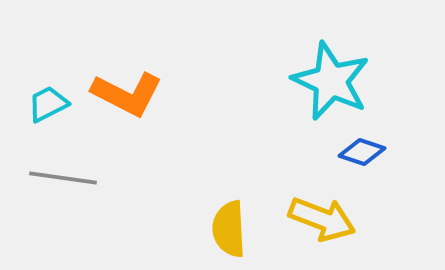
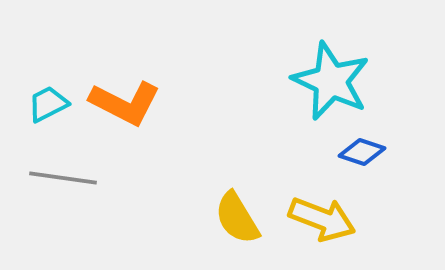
orange L-shape: moved 2 px left, 9 px down
yellow semicircle: moved 8 px right, 11 px up; rotated 28 degrees counterclockwise
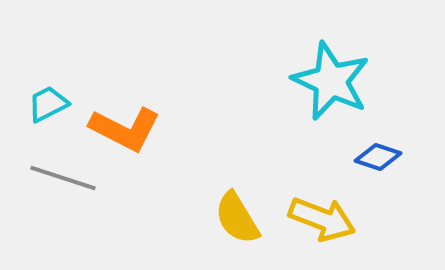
orange L-shape: moved 26 px down
blue diamond: moved 16 px right, 5 px down
gray line: rotated 10 degrees clockwise
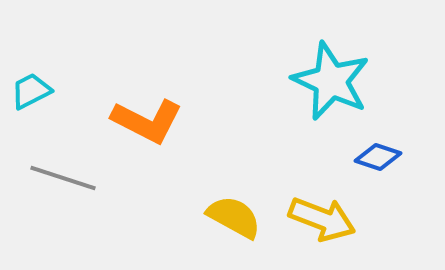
cyan trapezoid: moved 17 px left, 13 px up
orange L-shape: moved 22 px right, 8 px up
yellow semicircle: moved 3 px left, 1 px up; rotated 150 degrees clockwise
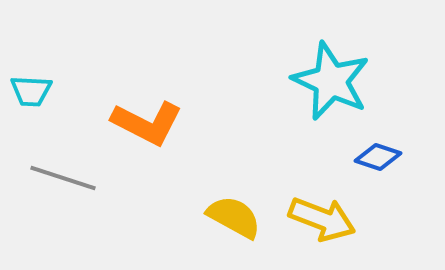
cyan trapezoid: rotated 150 degrees counterclockwise
orange L-shape: moved 2 px down
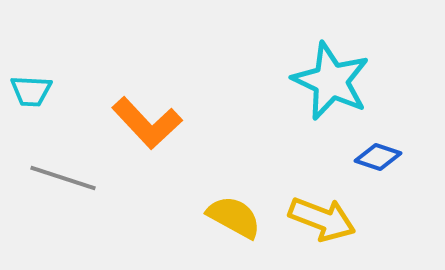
orange L-shape: rotated 20 degrees clockwise
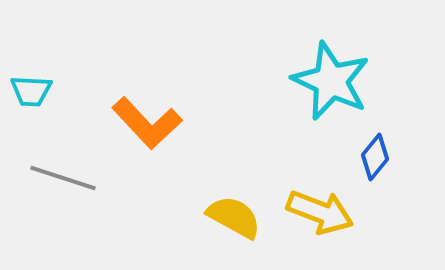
blue diamond: moved 3 px left; rotated 69 degrees counterclockwise
yellow arrow: moved 2 px left, 7 px up
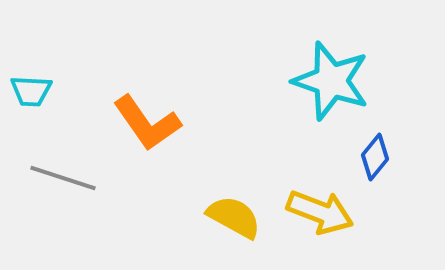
cyan star: rotated 6 degrees counterclockwise
orange L-shape: rotated 8 degrees clockwise
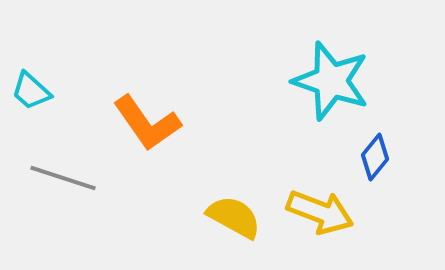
cyan trapezoid: rotated 39 degrees clockwise
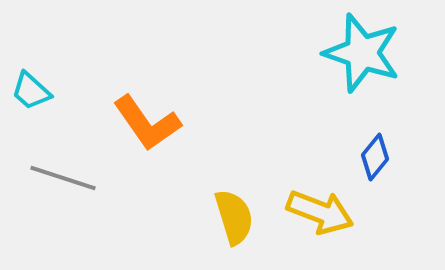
cyan star: moved 31 px right, 28 px up
yellow semicircle: rotated 44 degrees clockwise
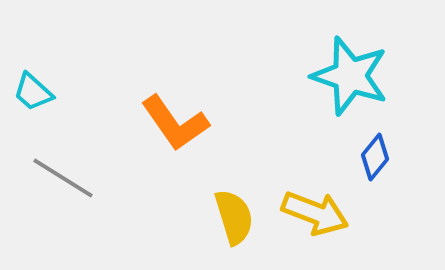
cyan star: moved 12 px left, 23 px down
cyan trapezoid: moved 2 px right, 1 px down
orange L-shape: moved 28 px right
gray line: rotated 14 degrees clockwise
yellow arrow: moved 5 px left, 1 px down
